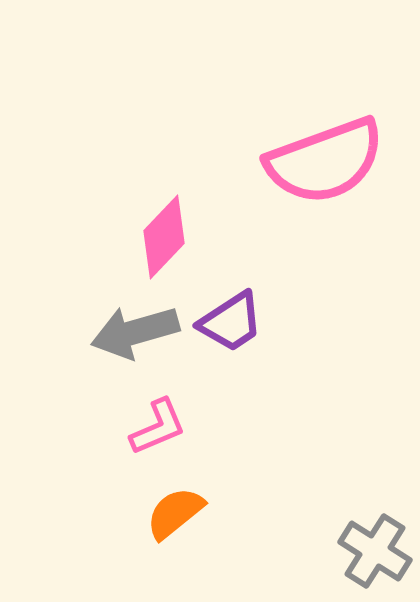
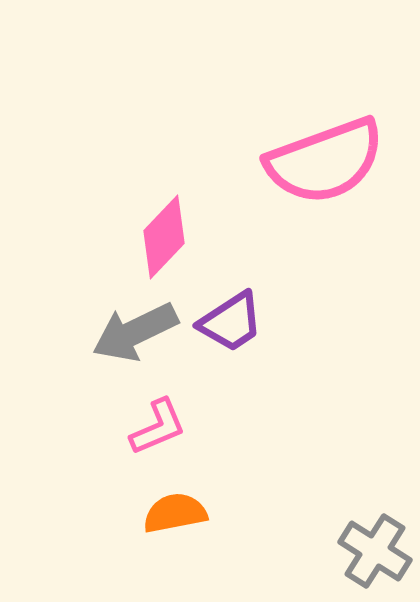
gray arrow: rotated 10 degrees counterclockwise
orange semicircle: rotated 28 degrees clockwise
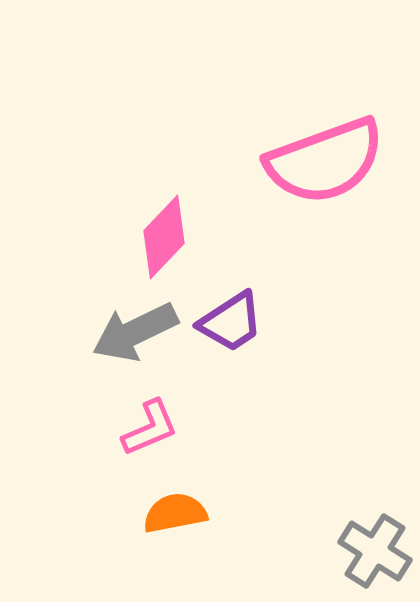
pink L-shape: moved 8 px left, 1 px down
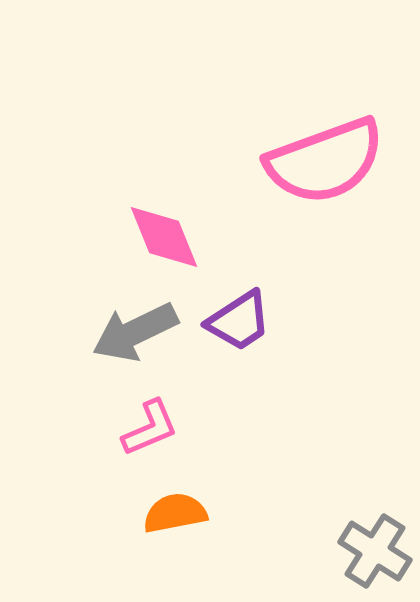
pink diamond: rotated 66 degrees counterclockwise
purple trapezoid: moved 8 px right, 1 px up
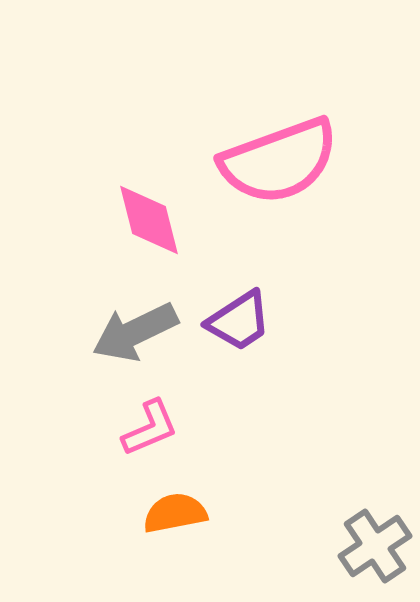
pink semicircle: moved 46 px left
pink diamond: moved 15 px left, 17 px up; rotated 8 degrees clockwise
gray cross: moved 5 px up; rotated 24 degrees clockwise
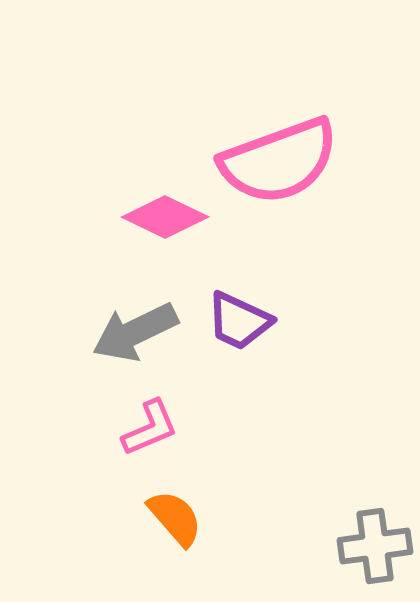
pink diamond: moved 16 px right, 3 px up; rotated 50 degrees counterclockwise
purple trapezoid: rotated 58 degrees clockwise
orange semicircle: moved 5 px down; rotated 60 degrees clockwise
gray cross: rotated 26 degrees clockwise
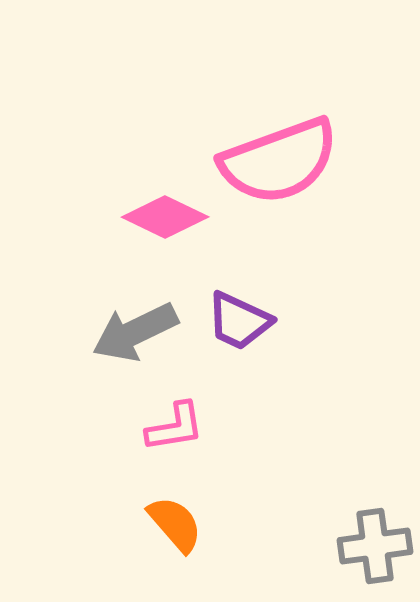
pink L-shape: moved 25 px right, 1 px up; rotated 14 degrees clockwise
orange semicircle: moved 6 px down
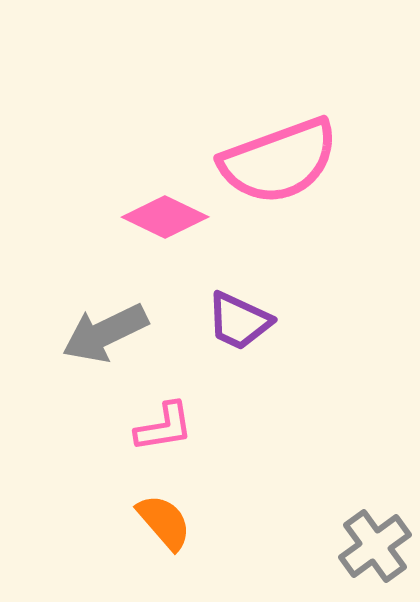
gray arrow: moved 30 px left, 1 px down
pink L-shape: moved 11 px left
orange semicircle: moved 11 px left, 2 px up
gray cross: rotated 28 degrees counterclockwise
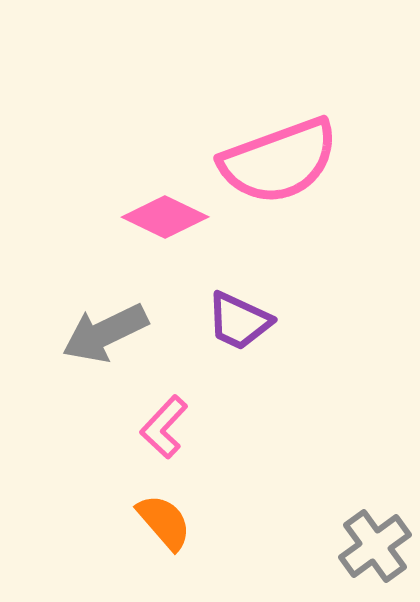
pink L-shape: rotated 142 degrees clockwise
